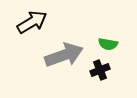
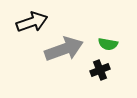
black arrow: rotated 12 degrees clockwise
gray arrow: moved 6 px up
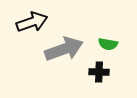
black cross: moved 1 px left, 2 px down; rotated 24 degrees clockwise
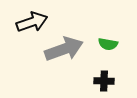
black cross: moved 5 px right, 9 px down
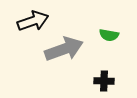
black arrow: moved 1 px right, 1 px up
green semicircle: moved 1 px right, 9 px up
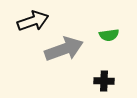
green semicircle: rotated 18 degrees counterclockwise
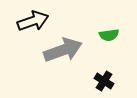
gray arrow: moved 1 px left, 1 px down
black cross: rotated 30 degrees clockwise
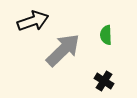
green semicircle: moved 3 px left; rotated 96 degrees clockwise
gray arrow: rotated 24 degrees counterclockwise
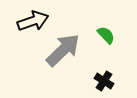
green semicircle: rotated 138 degrees clockwise
